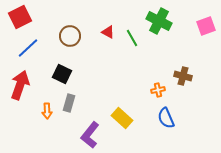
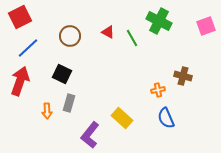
red arrow: moved 4 px up
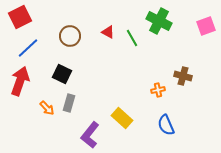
orange arrow: moved 3 px up; rotated 42 degrees counterclockwise
blue semicircle: moved 7 px down
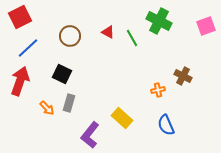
brown cross: rotated 12 degrees clockwise
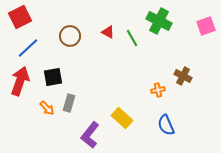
black square: moved 9 px left, 3 px down; rotated 36 degrees counterclockwise
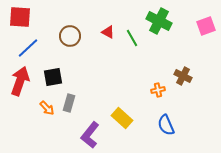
red square: rotated 30 degrees clockwise
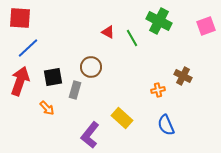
red square: moved 1 px down
brown circle: moved 21 px right, 31 px down
gray rectangle: moved 6 px right, 13 px up
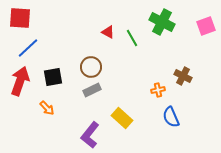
green cross: moved 3 px right, 1 px down
gray rectangle: moved 17 px right; rotated 48 degrees clockwise
blue semicircle: moved 5 px right, 8 px up
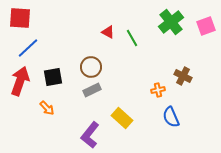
green cross: moved 9 px right; rotated 25 degrees clockwise
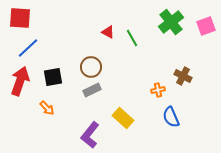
yellow rectangle: moved 1 px right
